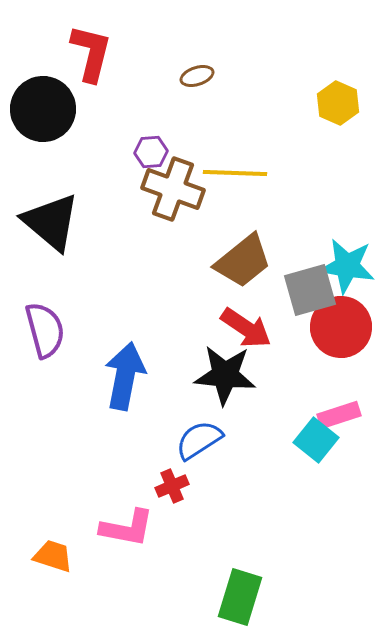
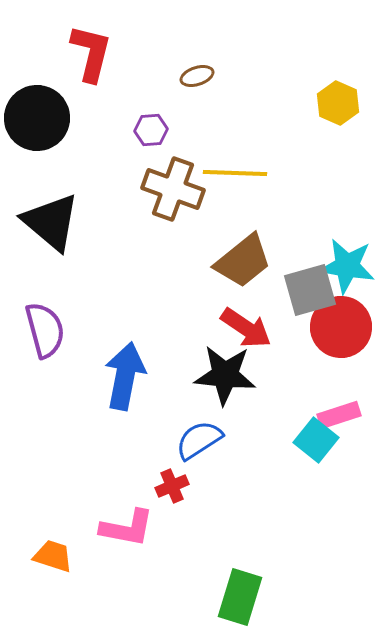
black circle: moved 6 px left, 9 px down
purple hexagon: moved 22 px up
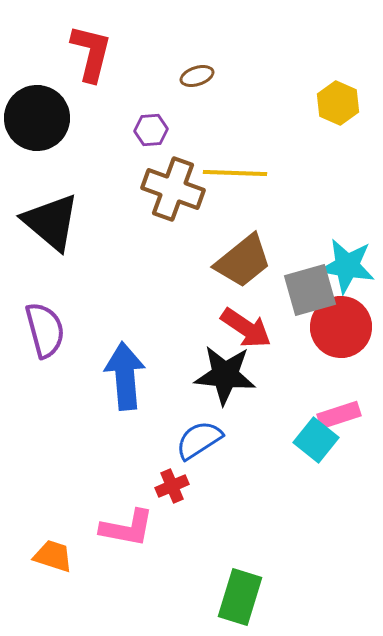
blue arrow: rotated 16 degrees counterclockwise
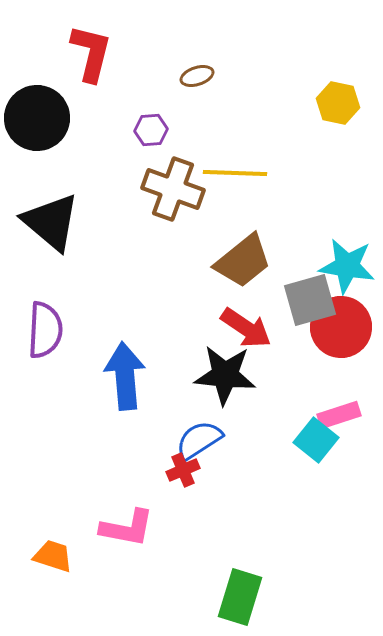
yellow hexagon: rotated 12 degrees counterclockwise
gray square: moved 10 px down
purple semicircle: rotated 18 degrees clockwise
red cross: moved 11 px right, 16 px up
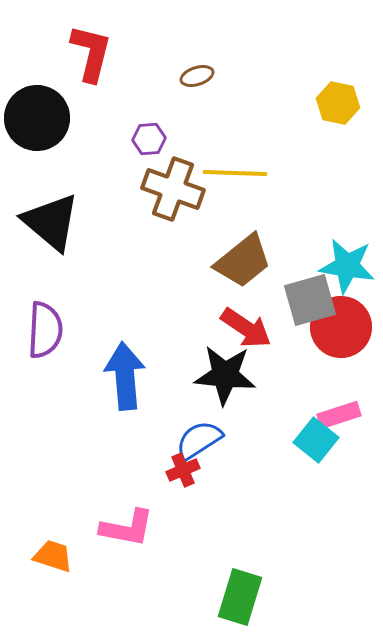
purple hexagon: moved 2 px left, 9 px down
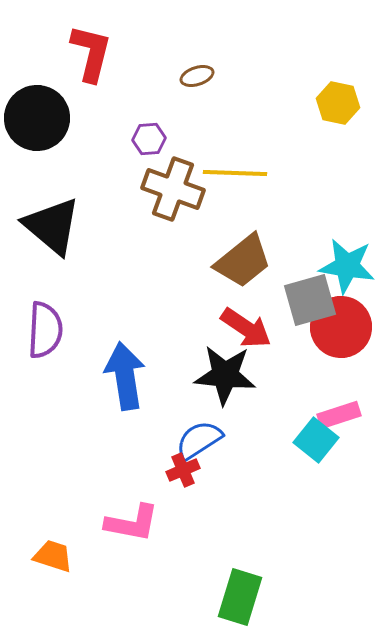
black triangle: moved 1 px right, 4 px down
blue arrow: rotated 4 degrees counterclockwise
pink L-shape: moved 5 px right, 5 px up
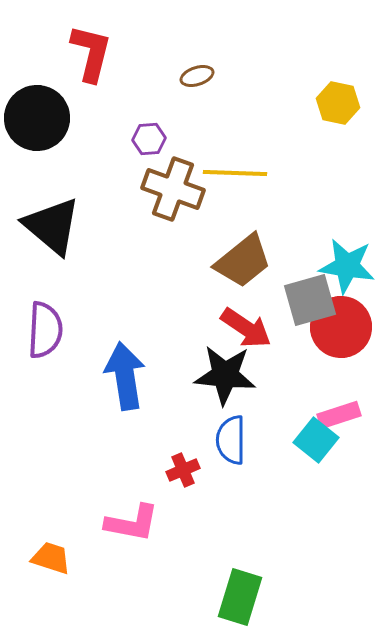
blue semicircle: moved 32 px right; rotated 57 degrees counterclockwise
orange trapezoid: moved 2 px left, 2 px down
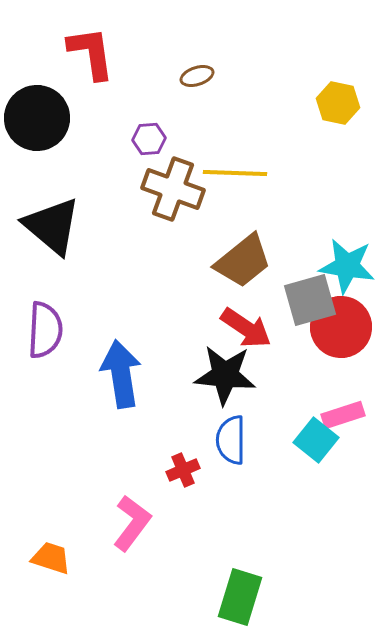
red L-shape: rotated 22 degrees counterclockwise
blue arrow: moved 4 px left, 2 px up
pink rectangle: moved 4 px right
pink L-shape: rotated 64 degrees counterclockwise
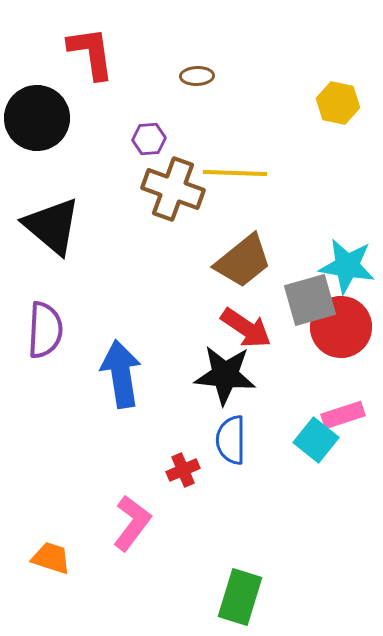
brown ellipse: rotated 16 degrees clockwise
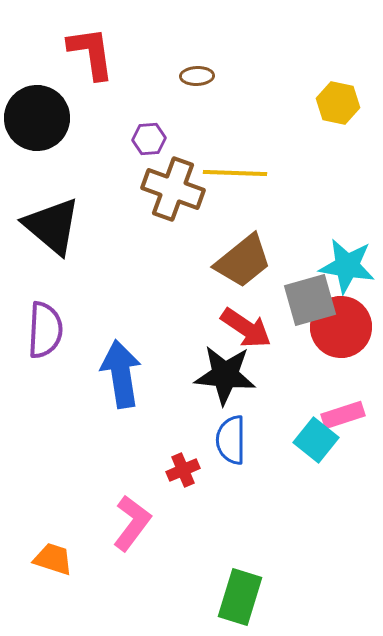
orange trapezoid: moved 2 px right, 1 px down
